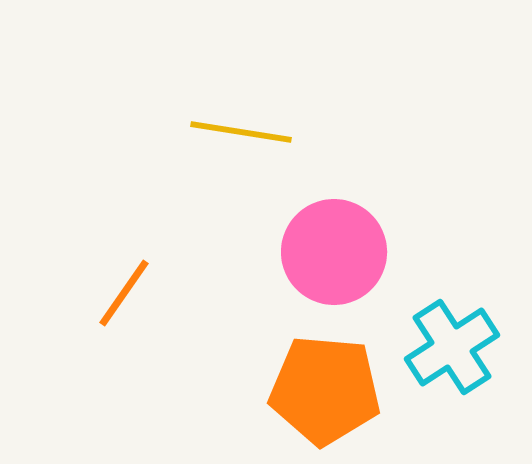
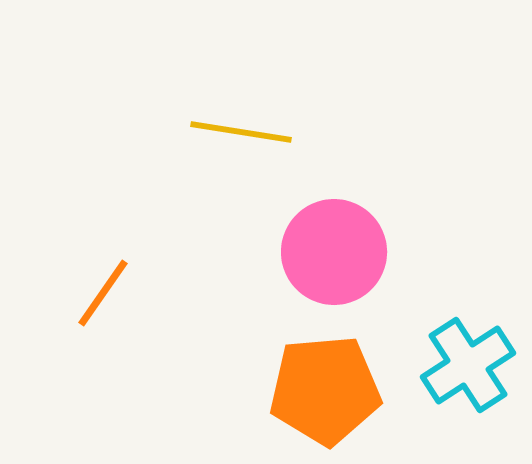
orange line: moved 21 px left
cyan cross: moved 16 px right, 18 px down
orange pentagon: rotated 10 degrees counterclockwise
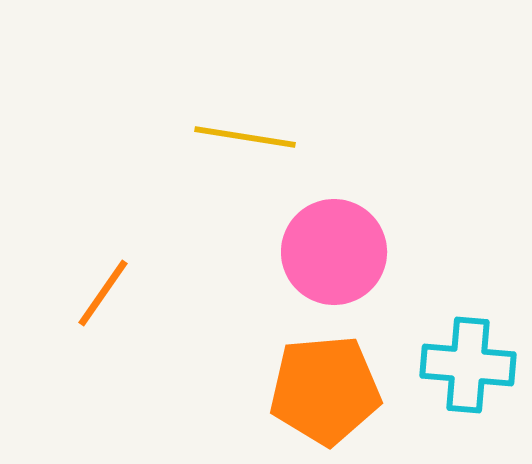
yellow line: moved 4 px right, 5 px down
cyan cross: rotated 38 degrees clockwise
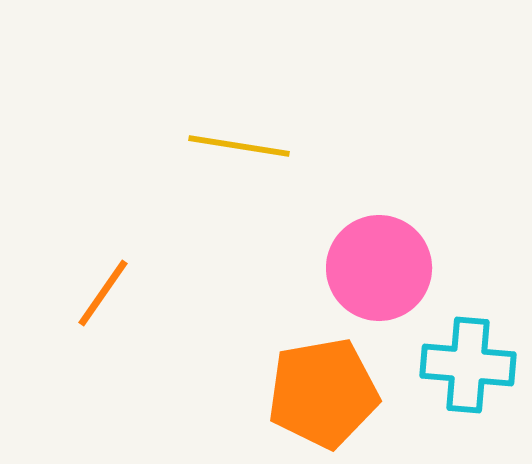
yellow line: moved 6 px left, 9 px down
pink circle: moved 45 px right, 16 px down
orange pentagon: moved 2 px left, 3 px down; rotated 5 degrees counterclockwise
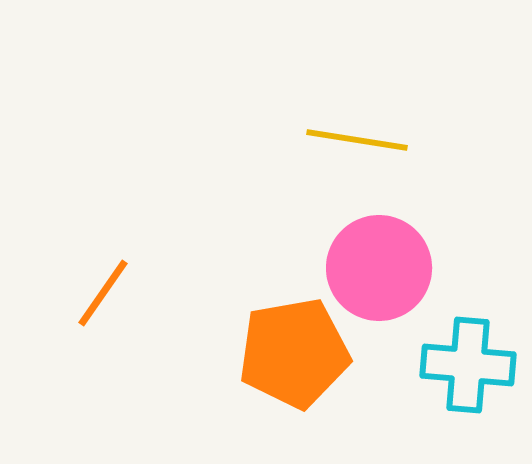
yellow line: moved 118 px right, 6 px up
orange pentagon: moved 29 px left, 40 px up
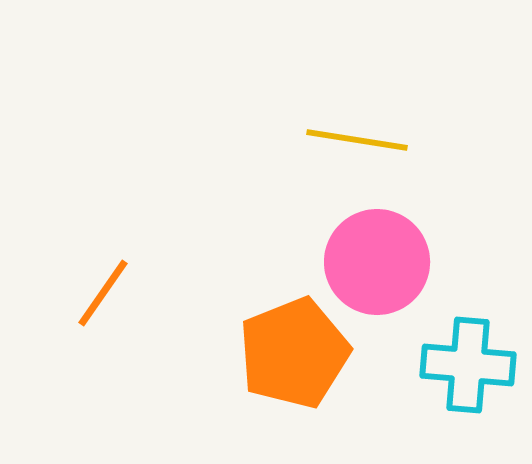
pink circle: moved 2 px left, 6 px up
orange pentagon: rotated 12 degrees counterclockwise
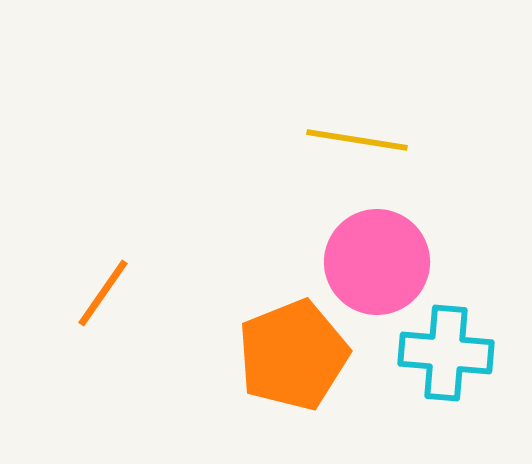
orange pentagon: moved 1 px left, 2 px down
cyan cross: moved 22 px left, 12 px up
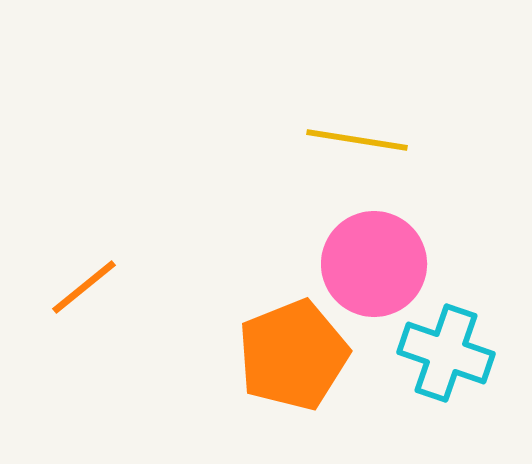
pink circle: moved 3 px left, 2 px down
orange line: moved 19 px left, 6 px up; rotated 16 degrees clockwise
cyan cross: rotated 14 degrees clockwise
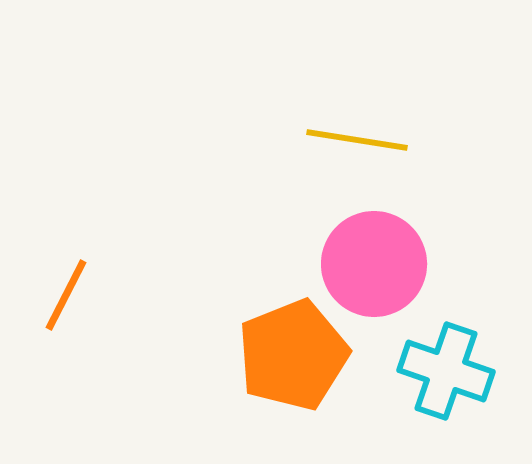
orange line: moved 18 px left, 8 px down; rotated 24 degrees counterclockwise
cyan cross: moved 18 px down
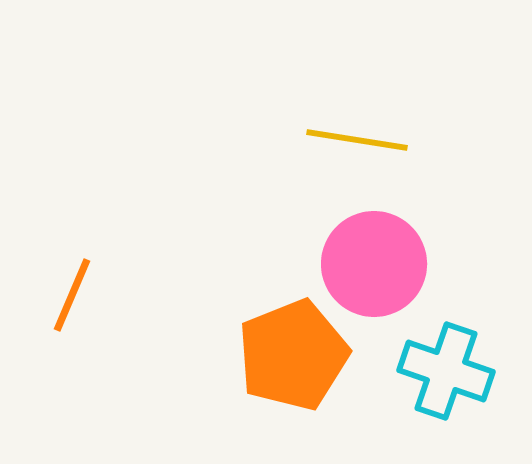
orange line: moved 6 px right; rotated 4 degrees counterclockwise
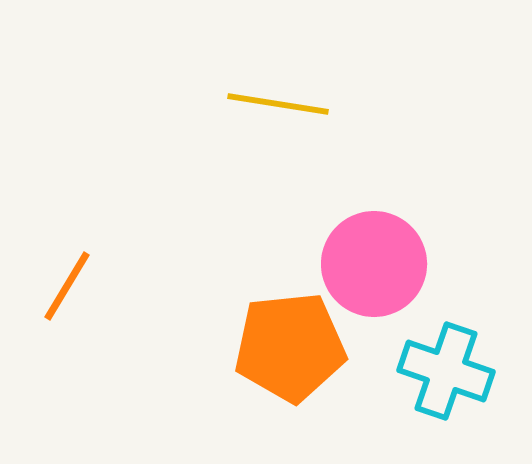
yellow line: moved 79 px left, 36 px up
orange line: moved 5 px left, 9 px up; rotated 8 degrees clockwise
orange pentagon: moved 3 px left, 8 px up; rotated 16 degrees clockwise
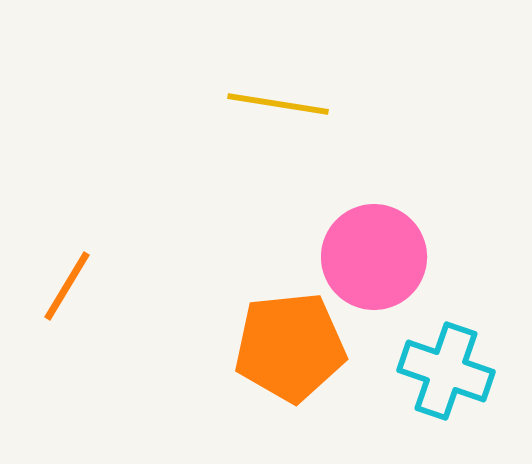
pink circle: moved 7 px up
